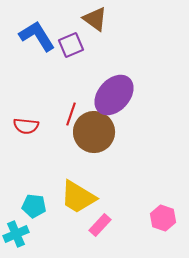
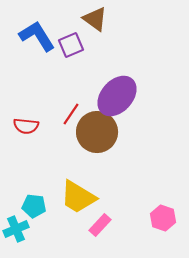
purple ellipse: moved 3 px right, 1 px down
red line: rotated 15 degrees clockwise
brown circle: moved 3 px right
cyan cross: moved 5 px up
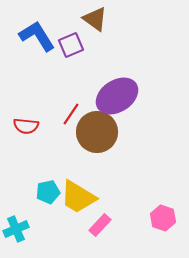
purple ellipse: rotated 15 degrees clockwise
cyan pentagon: moved 14 px right, 14 px up; rotated 20 degrees counterclockwise
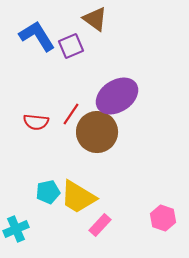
purple square: moved 1 px down
red semicircle: moved 10 px right, 4 px up
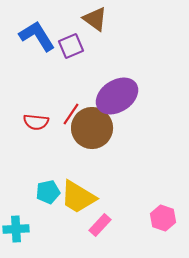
brown circle: moved 5 px left, 4 px up
cyan cross: rotated 20 degrees clockwise
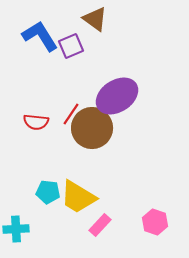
blue L-shape: moved 3 px right
cyan pentagon: rotated 20 degrees clockwise
pink hexagon: moved 8 px left, 4 px down
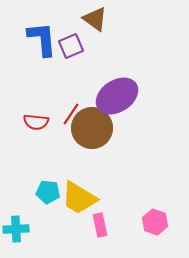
blue L-shape: moved 2 px right, 3 px down; rotated 27 degrees clockwise
yellow trapezoid: moved 1 px right, 1 px down
pink rectangle: rotated 55 degrees counterclockwise
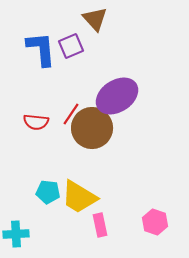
brown triangle: rotated 12 degrees clockwise
blue L-shape: moved 1 px left, 10 px down
yellow trapezoid: moved 1 px up
cyan cross: moved 5 px down
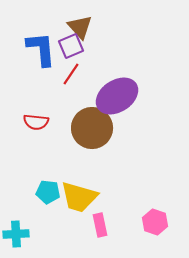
brown triangle: moved 15 px left, 8 px down
red line: moved 40 px up
yellow trapezoid: rotated 15 degrees counterclockwise
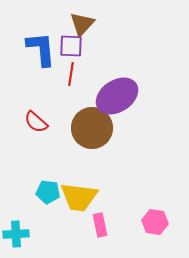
brown triangle: moved 2 px right, 3 px up; rotated 24 degrees clockwise
purple square: rotated 25 degrees clockwise
red line: rotated 25 degrees counterclockwise
red semicircle: rotated 35 degrees clockwise
yellow trapezoid: rotated 9 degrees counterclockwise
pink hexagon: rotated 10 degrees counterclockwise
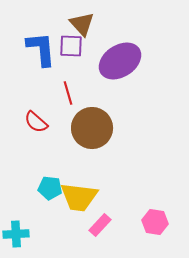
brown triangle: rotated 24 degrees counterclockwise
red line: moved 3 px left, 19 px down; rotated 25 degrees counterclockwise
purple ellipse: moved 3 px right, 35 px up
cyan pentagon: moved 2 px right, 4 px up
pink rectangle: rotated 55 degrees clockwise
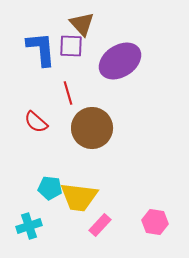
cyan cross: moved 13 px right, 8 px up; rotated 15 degrees counterclockwise
